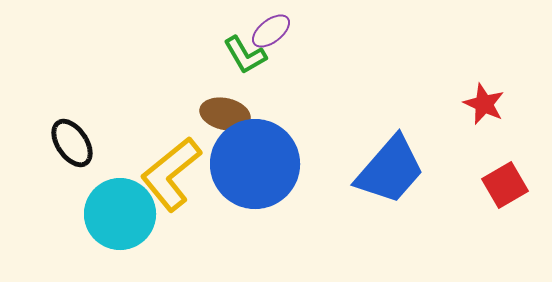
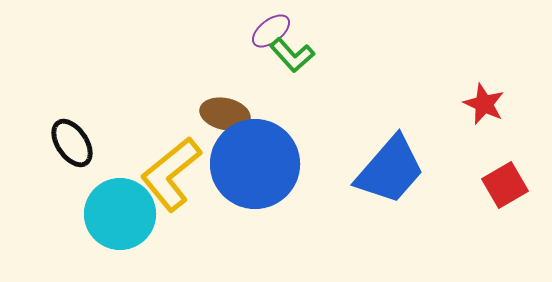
green L-shape: moved 47 px right; rotated 12 degrees counterclockwise
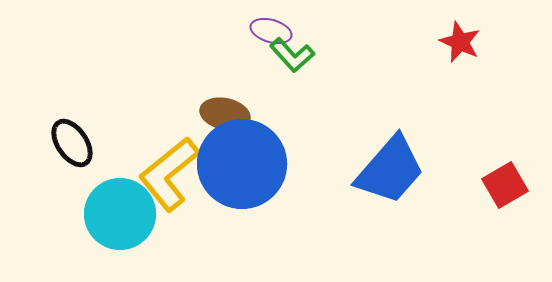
purple ellipse: rotated 54 degrees clockwise
red star: moved 24 px left, 62 px up
blue circle: moved 13 px left
yellow L-shape: moved 2 px left
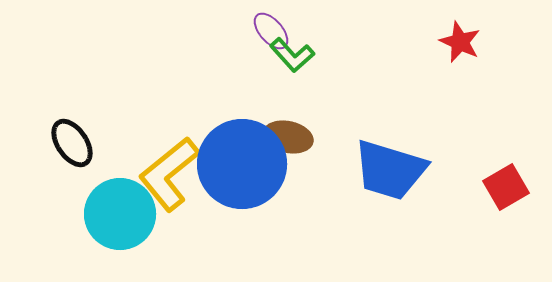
purple ellipse: rotated 33 degrees clockwise
brown ellipse: moved 63 px right, 23 px down
blue trapezoid: rotated 66 degrees clockwise
red square: moved 1 px right, 2 px down
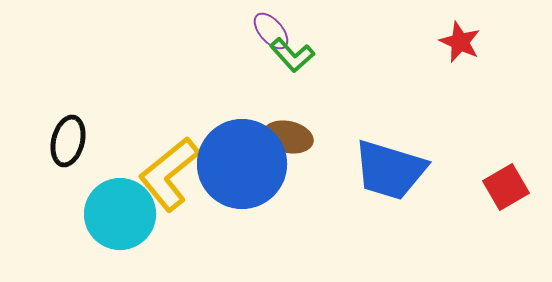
black ellipse: moved 4 px left, 2 px up; rotated 48 degrees clockwise
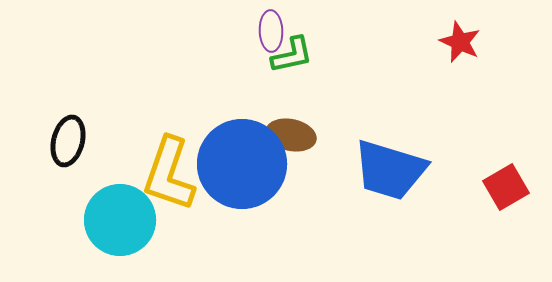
purple ellipse: rotated 39 degrees clockwise
green L-shape: rotated 60 degrees counterclockwise
brown ellipse: moved 3 px right, 2 px up
yellow L-shape: rotated 32 degrees counterclockwise
cyan circle: moved 6 px down
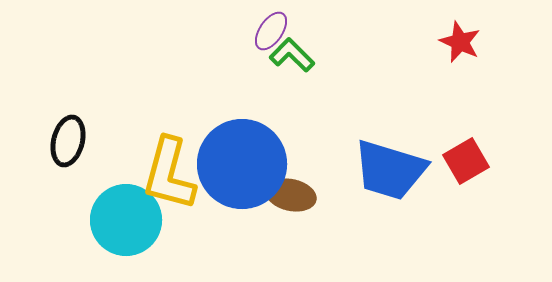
purple ellipse: rotated 36 degrees clockwise
green L-shape: rotated 123 degrees counterclockwise
brown ellipse: moved 60 px down
yellow L-shape: rotated 4 degrees counterclockwise
red square: moved 40 px left, 26 px up
cyan circle: moved 6 px right
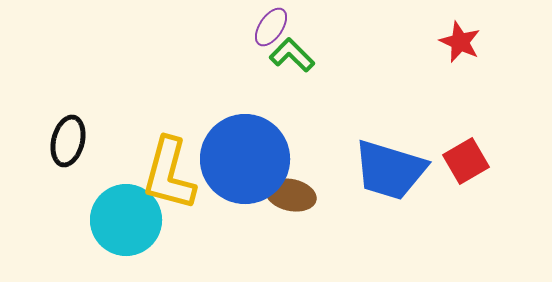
purple ellipse: moved 4 px up
blue circle: moved 3 px right, 5 px up
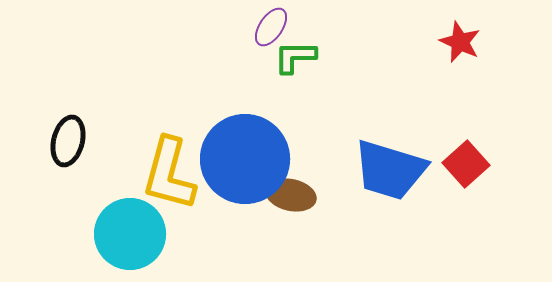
green L-shape: moved 3 px right, 2 px down; rotated 45 degrees counterclockwise
red square: moved 3 px down; rotated 12 degrees counterclockwise
cyan circle: moved 4 px right, 14 px down
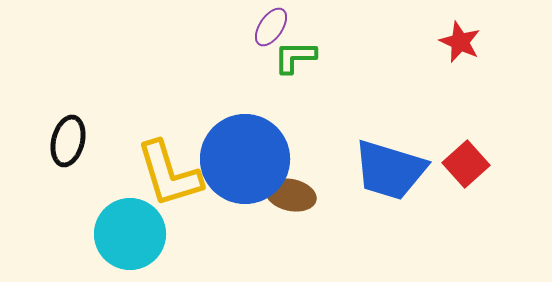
yellow L-shape: rotated 32 degrees counterclockwise
